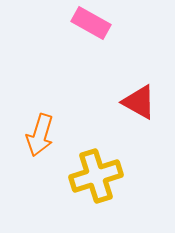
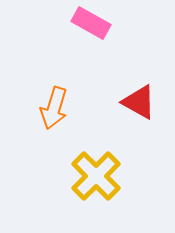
orange arrow: moved 14 px right, 27 px up
yellow cross: rotated 27 degrees counterclockwise
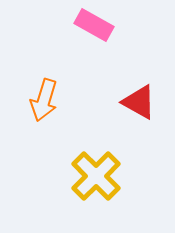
pink rectangle: moved 3 px right, 2 px down
orange arrow: moved 10 px left, 8 px up
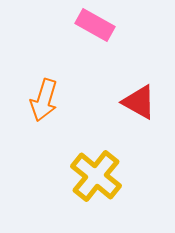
pink rectangle: moved 1 px right
yellow cross: rotated 6 degrees counterclockwise
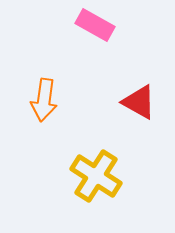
orange arrow: rotated 9 degrees counterclockwise
yellow cross: rotated 6 degrees counterclockwise
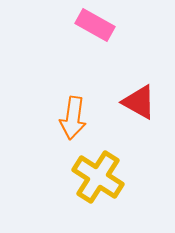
orange arrow: moved 29 px right, 18 px down
yellow cross: moved 2 px right, 1 px down
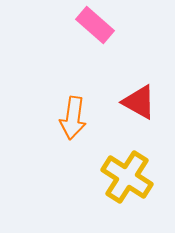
pink rectangle: rotated 12 degrees clockwise
yellow cross: moved 29 px right
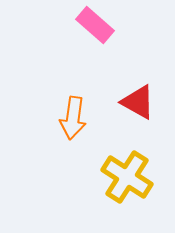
red triangle: moved 1 px left
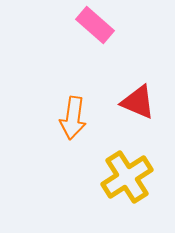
red triangle: rotated 6 degrees counterclockwise
yellow cross: rotated 24 degrees clockwise
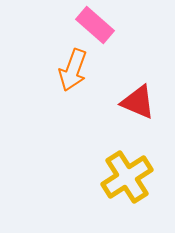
orange arrow: moved 48 px up; rotated 12 degrees clockwise
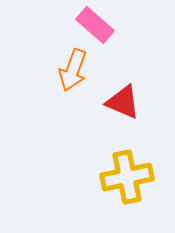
red triangle: moved 15 px left
yellow cross: rotated 21 degrees clockwise
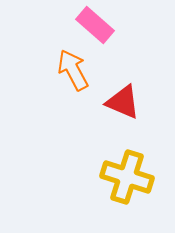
orange arrow: rotated 132 degrees clockwise
yellow cross: rotated 30 degrees clockwise
